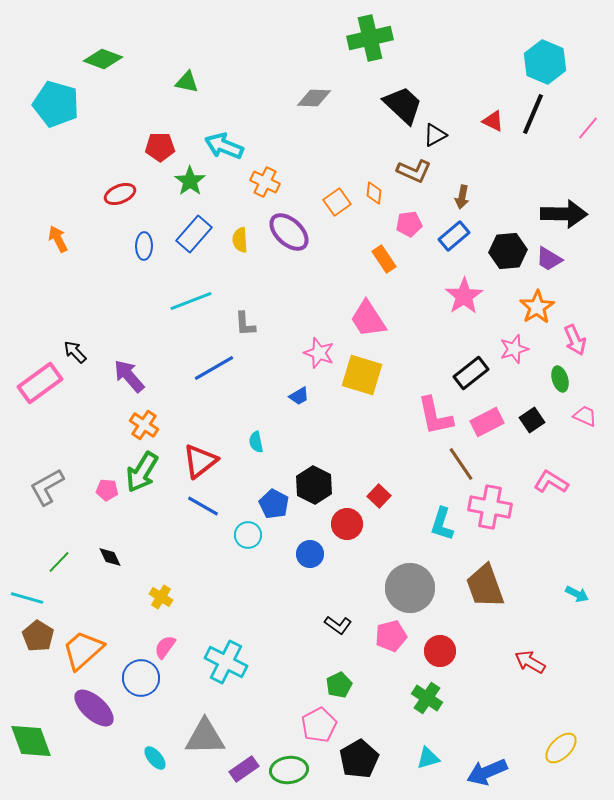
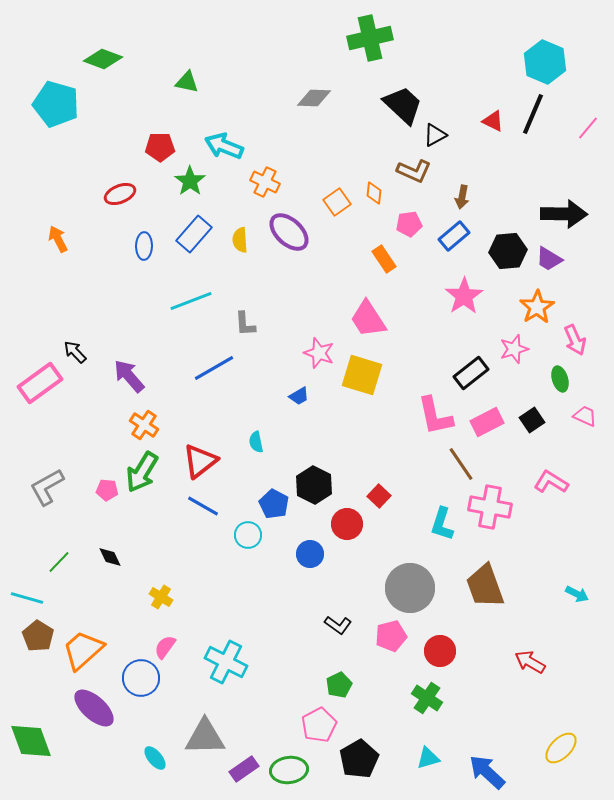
blue arrow at (487, 772): rotated 66 degrees clockwise
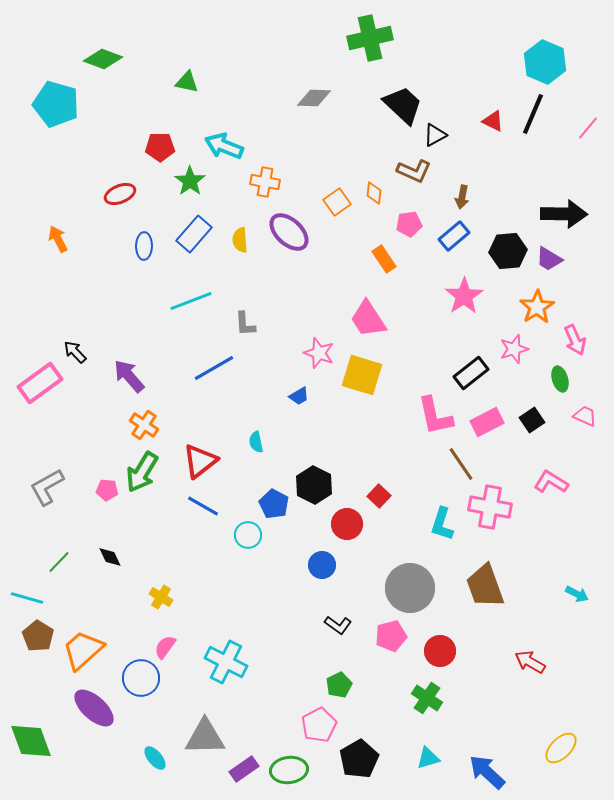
orange cross at (265, 182): rotated 16 degrees counterclockwise
blue circle at (310, 554): moved 12 px right, 11 px down
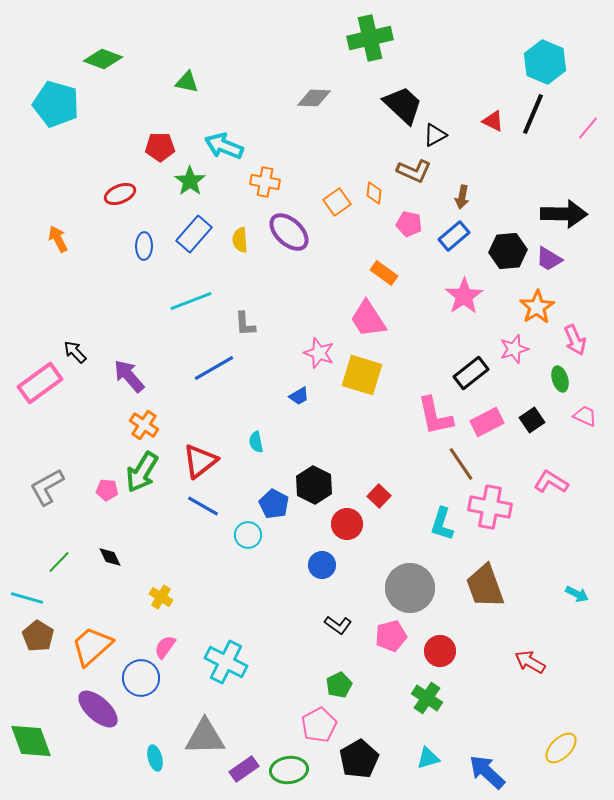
pink pentagon at (409, 224): rotated 20 degrees clockwise
orange rectangle at (384, 259): moved 14 px down; rotated 20 degrees counterclockwise
orange trapezoid at (83, 650): moved 9 px right, 4 px up
purple ellipse at (94, 708): moved 4 px right, 1 px down
cyan ellipse at (155, 758): rotated 25 degrees clockwise
